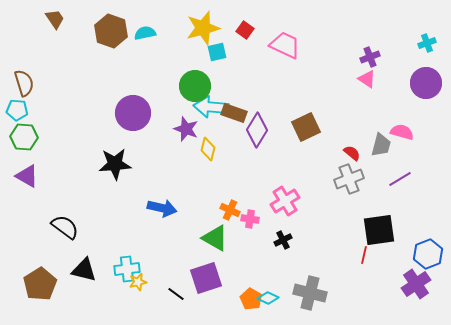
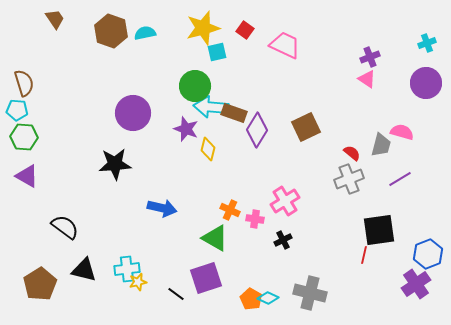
pink cross at (250, 219): moved 5 px right
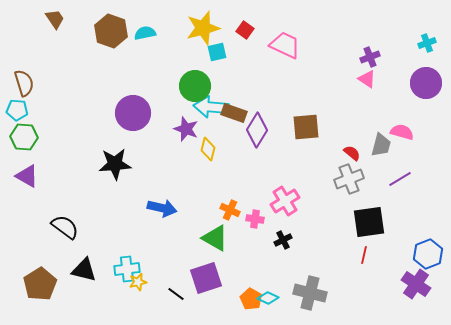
brown square at (306, 127): rotated 20 degrees clockwise
black square at (379, 230): moved 10 px left, 8 px up
purple cross at (416, 284): rotated 20 degrees counterclockwise
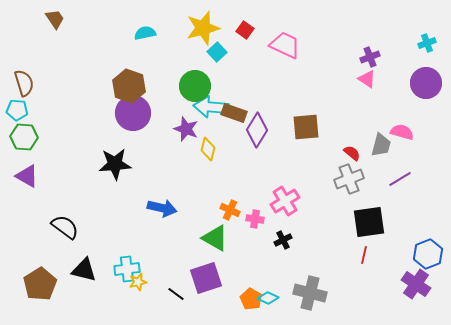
brown hexagon at (111, 31): moved 18 px right, 55 px down
cyan square at (217, 52): rotated 30 degrees counterclockwise
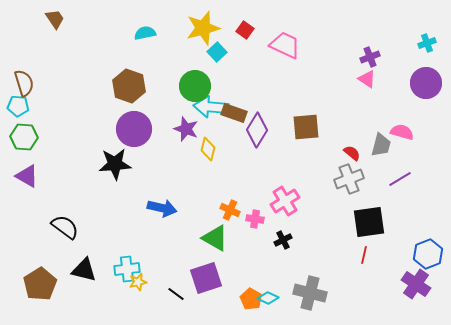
cyan pentagon at (17, 110): moved 1 px right, 4 px up
purple circle at (133, 113): moved 1 px right, 16 px down
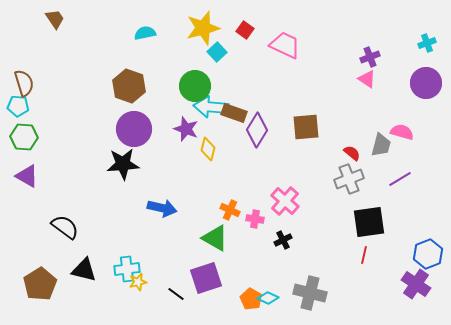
black star at (115, 164): moved 8 px right
pink cross at (285, 201): rotated 16 degrees counterclockwise
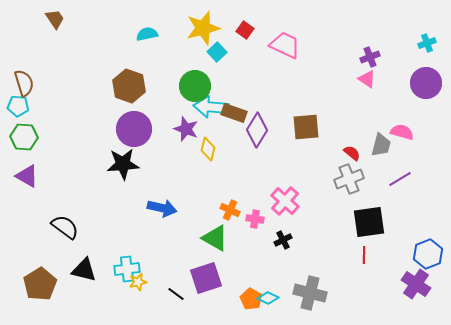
cyan semicircle at (145, 33): moved 2 px right, 1 px down
red line at (364, 255): rotated 12 degrees counterclockwise
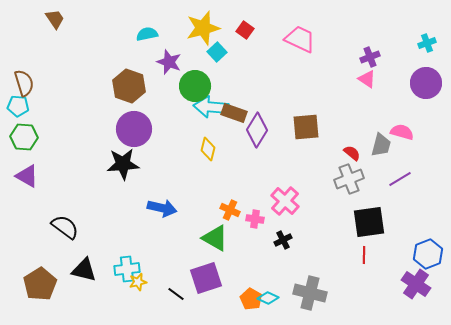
pink trapezoid at (285, 45): moved 15 px right, 6 px up
purple star at (186, 129): moved 17 px left, 67 px up
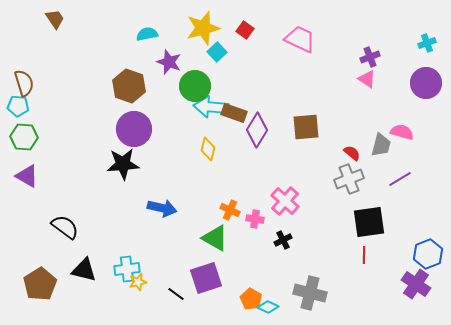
cyan diamond at (268, 298): moved 9 px down
